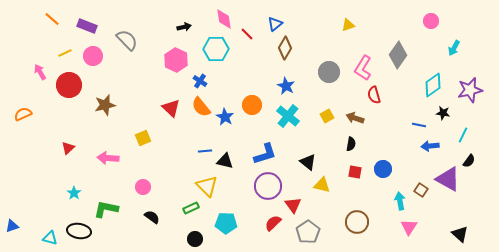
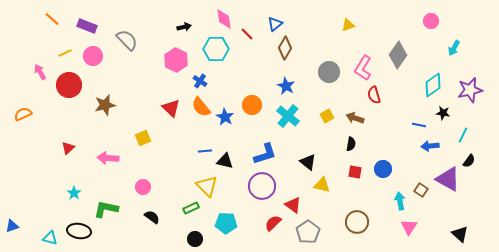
purple circle at (268, 186): moved 6 px left
red triangle at (293, 205): rotated 18 degrees counterclockwise
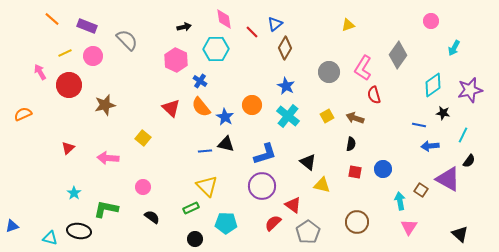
red line at (247, 34): moved 5 px right, 2 px up
yellow square at (143, 138): rotated 28 degrees counterclockwise
black triangle at (225, 161): moved 1 px right, 17 px up
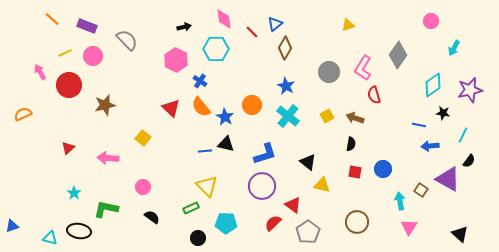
black circle at (195, 239): moved 3 px right, 1 px up
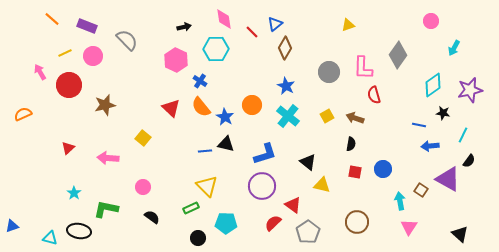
pink L-shape at (363, 68): rotated 30 degrees counterclockwise
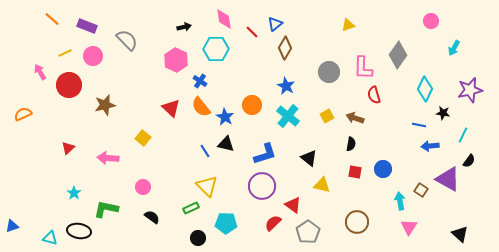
cyan diamond at (433, 85): moved 8 px left, 4 px down; rotated 30 degrees counterclockwise
blue line at (205, 151): rotated 64 degrees clockwise
black triangle at (308, 162): moved 1 px right, 4 px up
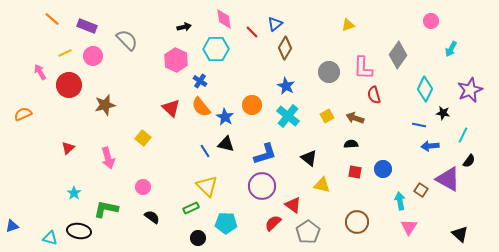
cyan arrow at (454, 48): moved 3 px left, 1 px down
purple star at (470, 90): rotated 10 degrees counterclockwise
black semicircle at (351, 144): rotated 104 degrees counterclockwise
pink arrow at (108, 158): rotated 110 degrees counterclockwise
